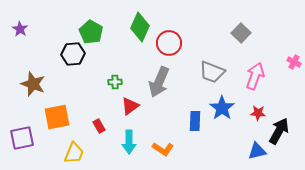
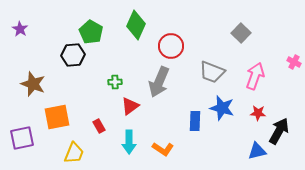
green diamond: moved 4 px left, 2 px up
red circle: moved 2 px right, 3 px down
black hexagon: moved 1 px down
blue star: rotated 20 degrees counterclockwise
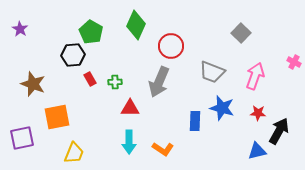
red triangle: moved 2 px down; rotated 36 degrees clockwise
red rectangle: moved 9 px left, 47 px up
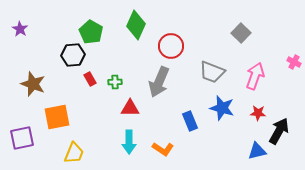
blue rectangle: moved 5 px left; rotated 24 degrees counterclockwise
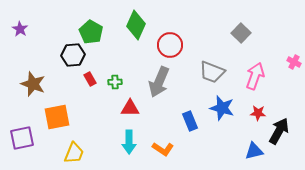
red circle: moved 1 px left, 1 px up
blue triangle: moved 3 px left
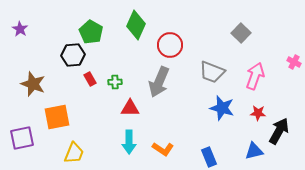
blue rectangle: moved 19 px right, 36 px down
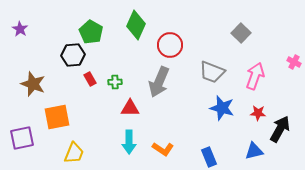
black arrow: moved 1 px right, 2 px up
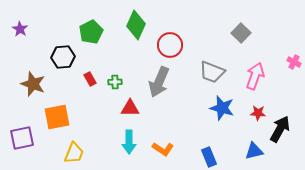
green pentagon: rotated 15 degrees clockwise
black hexagon: moved 10 px left, 2 px down
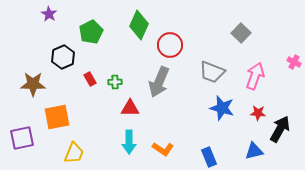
green diamond: moved 3 px right
purple star: moved 29 px right, 15 px up
black hexagon: rotated 20 degrees counterclockwise
brown star: rotated 20 degrees counterclockwise
